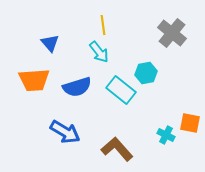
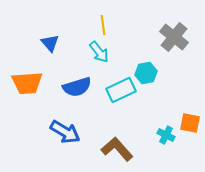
gray cross: moved 2 px right, 4 px down
orange trapezoid: moved 7 px left, 3 px down
cyan rectangle: rotated 64 degrees counterclockwise
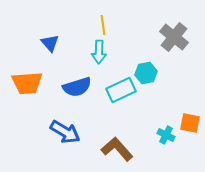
cyan arrow: rotated 40 degrees clockwise
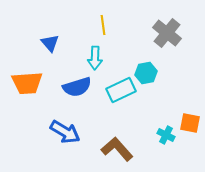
gray cross: moved 7 px left, 4 px up
cyan arrow: moved 4 px left, 6 px down
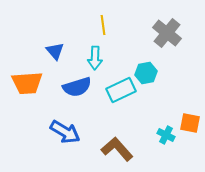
blue triangle: moved 5 px right, 8 px down
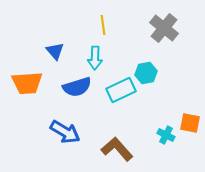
gray cross: moved 3 px left, 5 px up
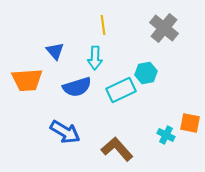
orange trapezoid: moved 3 px up
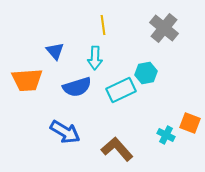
orange square: rotated 10 degrees clockwise
